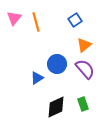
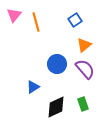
pink triangle: moved 3 px up
blue triangle: moved 4 px left, 9 px down
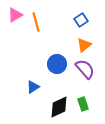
pink triangle: moved 1 px right; rotated 21 degrees clockwise
blue square: moved 6 px right
black diamond: moved 3 px right
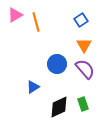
orange triangle: rotated 21 degrees counterclockwise
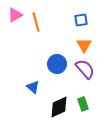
blue square: rotated 24 degrees clockwise
blue triangle: rotated 48 degrees counterclockwise
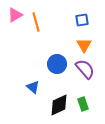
blue square: moved 1 px right
black diamond: moved 2 px up
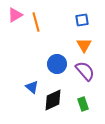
purple semicircle: moved 2 px down
blue triangle: moved 1 px left
black diamond: moved 6 px left, 5 px up
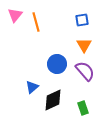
pink triangle: rotated 21 degrees counterclockwise
blue triangle: rotated 40 degrees clockwise
green rectangle: moved 4 px down
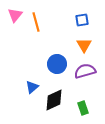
purple semicircle: rotated 65 degrees counterclockwise
black diamond: moved 1 px right
